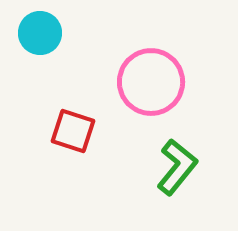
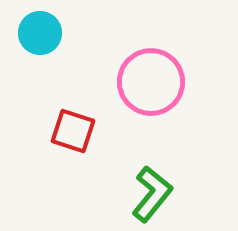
green L-shape: moved 25 px left, 27 px down
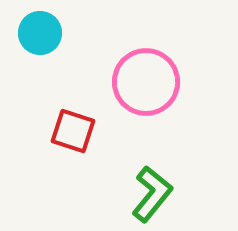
pink circle: moved 5 px left
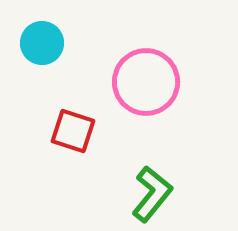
cyan circle: moved 2 px right, 10 px down
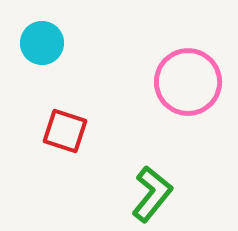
pink circle: moved 42 px right
red square: moved 8 px left
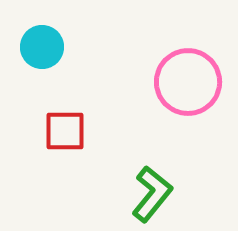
cyan circle: moved 4 px down
red square: rotated 18 degrees counterclockwise
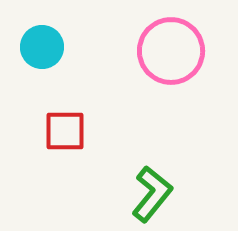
pink circle: moved 17 px left, 31 px up
